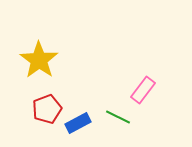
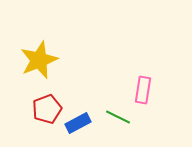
yellow star: rotated 15 degrees clockwise
pink rectangle: rotated 28 degrees counterclockwise
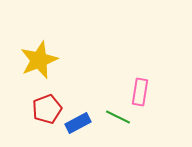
pink rectangle: moved 3 px left, 2 px down
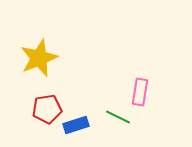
yellow star: moved 2 px up
red pentagon: rotated 12 degrees clockwise
blue rectangle: moved 2 px left, 2 px down; rotated 10 degrees clockwise
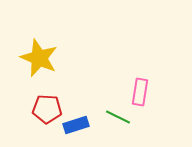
yellow star: rotated 27 degrees counterclockwise
red pentagon: rotated 12 degrees clockwise
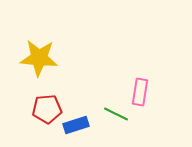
yellow star: rotated 18 degrees counterclockwise
red pentagon: rotated 8 degrees counterclockwise
green line: moved 2 px left, 3 px up
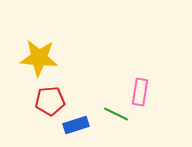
red pentagon: moved 3 px right, 8 px up
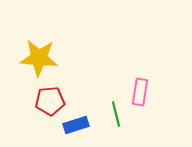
green line: rotated 50 degrees clockwise
